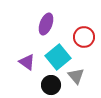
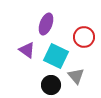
cyan square: moved 2 px left, 1 px up; rotated 25 degrees counterclockwise
purple triangle: moved 12 px up
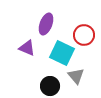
red circle: moved 2 px up
purple triangle: moved 2 px up; rotated 12 degrees counterclockwise
cyan square: moved 6 px right, 3 px up
black circle: moved 1 px left, 1 px down
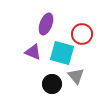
red circle: moved 2 px left, 1 px up
purple triangle: moved 6 px right, 4 px down
cyan square: rotated 10 degrees counterclockwise
black circle: moved 2 px right, 2 px up
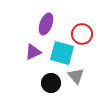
purple triangle: rotated 48 degrees counterclockwise
black circle: moved 1 px left, 1 px up
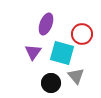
purple triangle: rotated 30 degrees counterclockwise
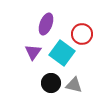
cyan square: rotated 20 degrees clockwise
gray triangle: moved 2 px left, 9 px down; rotated 36 degrees counterclockwise
